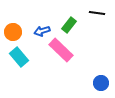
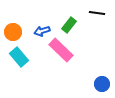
blue circle: moved 1 px right, 1 px down
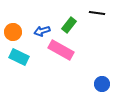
pink rectangle: rotated 15 degrees counterclockwise
cyan rectangle: rotated 24 degrees counterclockwise
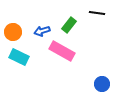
pink rectangle: moved 1 px right, 1 px down
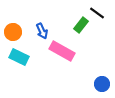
black line: rotated 28 degrees clockwise
green rectangle: moved 12 px right
blue arrow: rotated 98 degrees counterclockwise
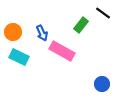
black line: moved 6 px right
blue arrow: moved 2 px down
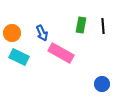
black line: moved 13 px down; rotated 49 degrees clockwise
green rectangle: rotated 28 degrees counterclockwise
orange circle: moved 1 px left, 1 px down
pink rectangle: moved 1 px left, 2 px down
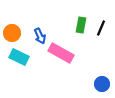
black line: moved 2 px left, 2 px down; rotated 28 degrees clockwise
blue arrow: moved 2 px left, 3 px down
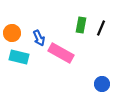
blue arrow: moved 1 px left, 2 px down
cyan rectangle: rotated 12 degrees counterclockwise
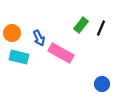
green rectangle: rotated 28 degrees clockwise
